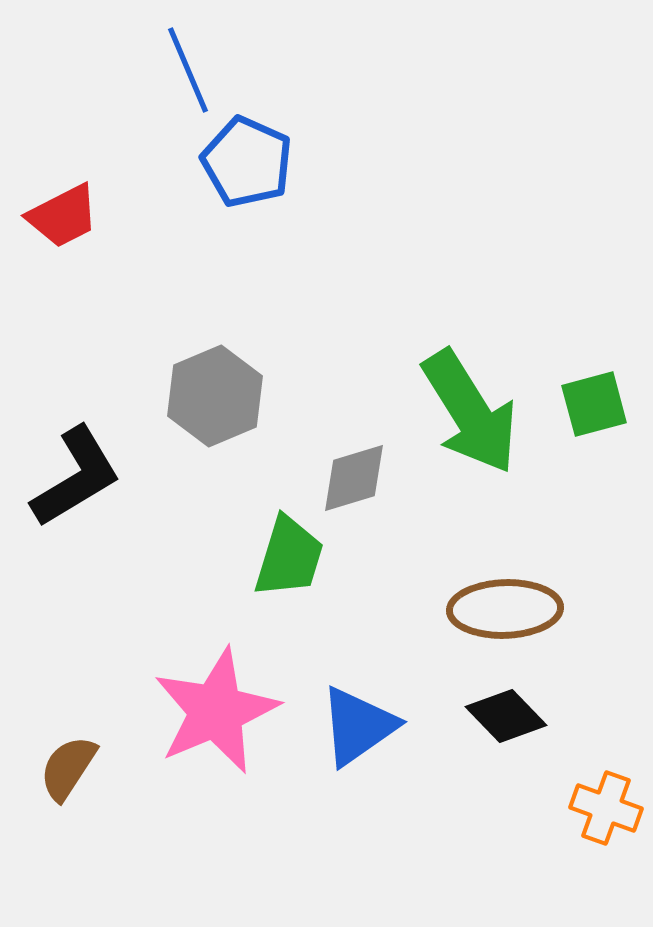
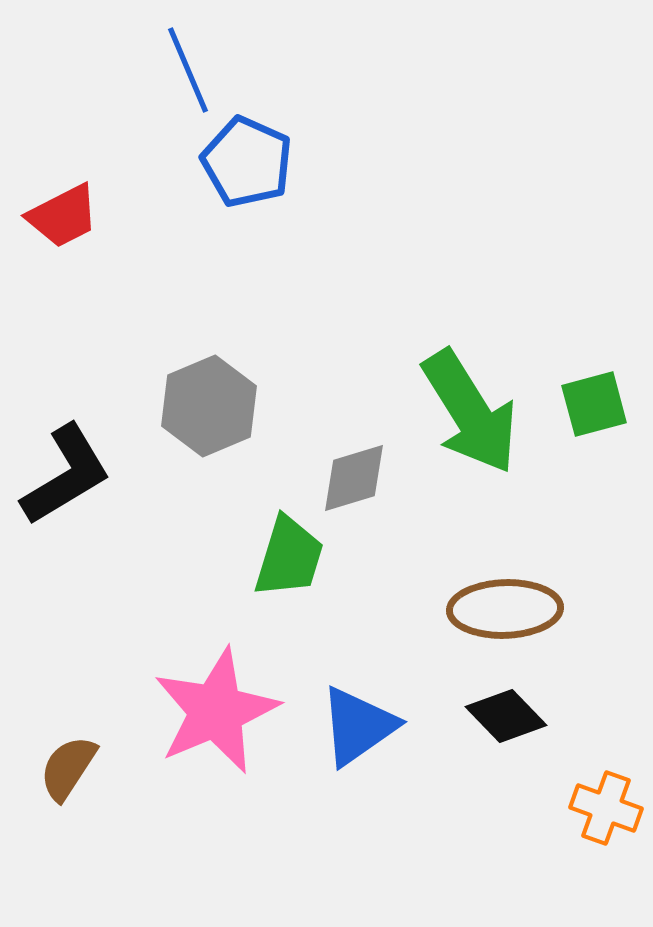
gray hexagon: moved 6 px left, 10 px down
black L-shape: moved 10 px left, 2 px up
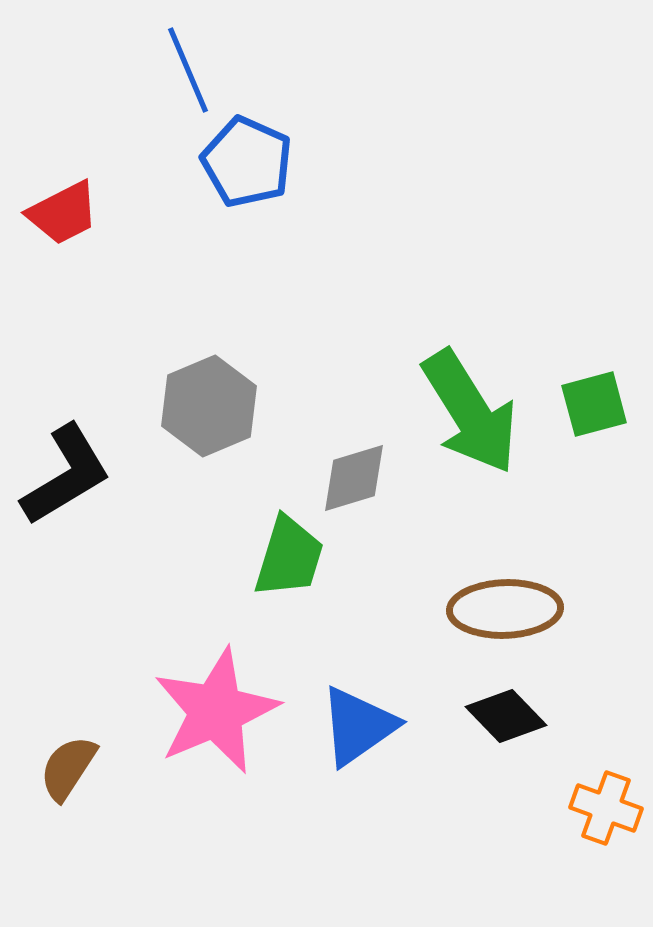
red trapezoid: moved 3 px up
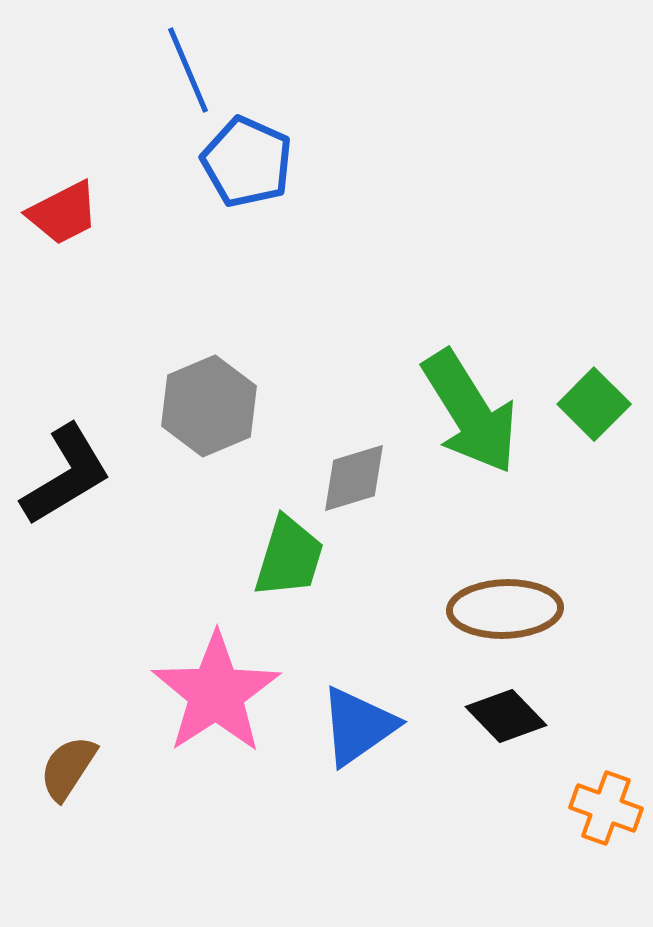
green square: rotated 30 degrees counterclockwise
pink star: moved 18 px up; rotated 10 degrees counterclockwise
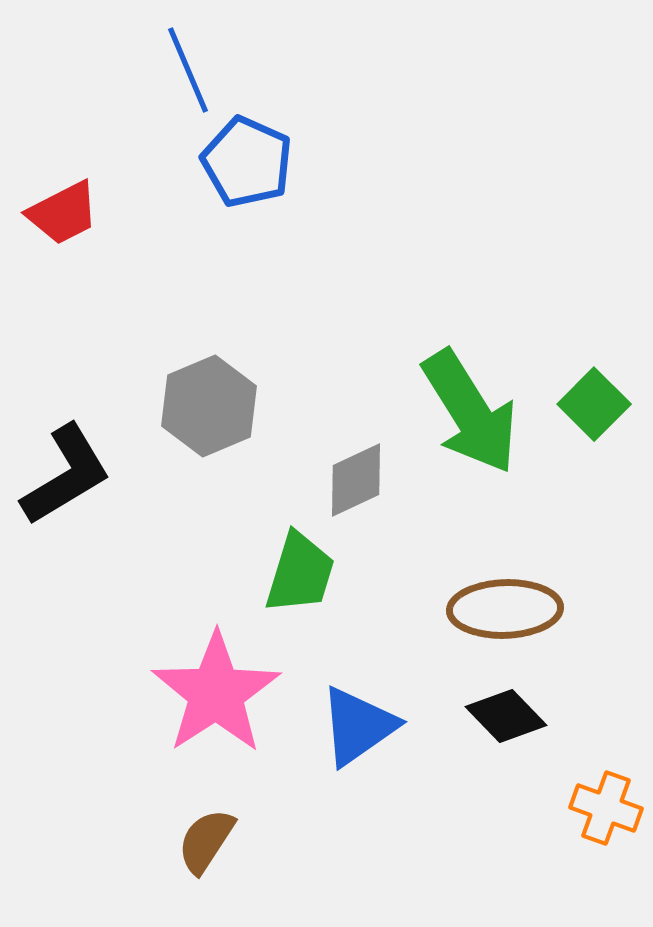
gray diamond: moved 2 px right, 2 px down; rotated 8 degrees counterclockwise
green trapezoid: moved 11 px right, 16 px down
brown semicircle: moved 138 px right, 73 px down
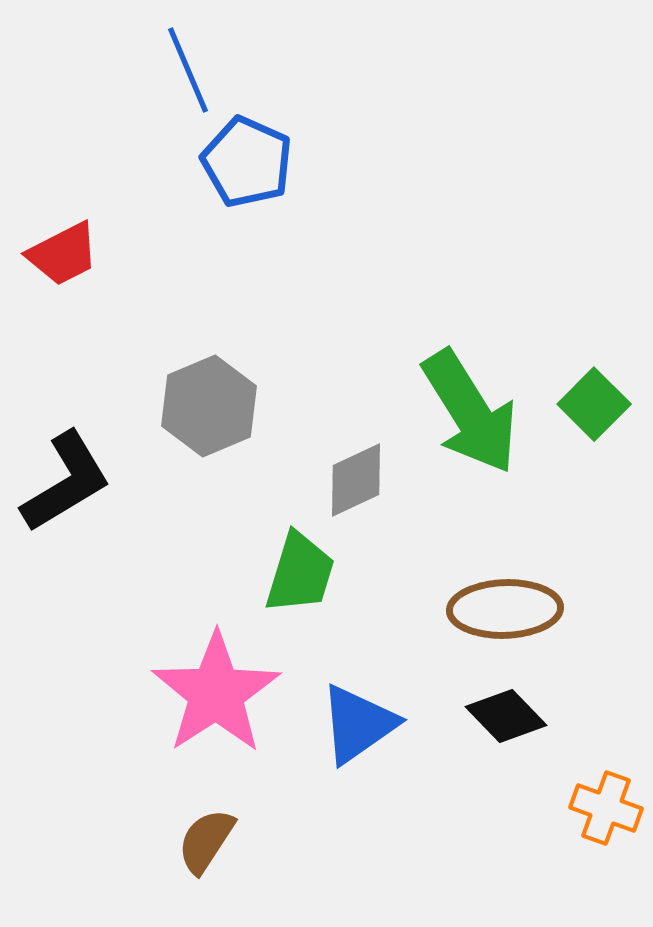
red trapezoid: moved 41 px down
black L-shape: moved 7 px down
blue triangle: moved 2 px up
